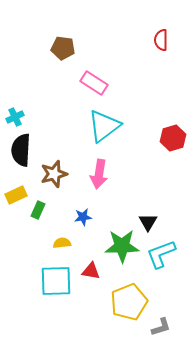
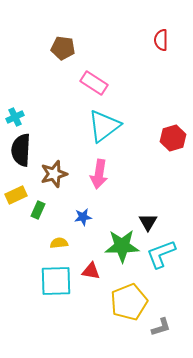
yellow semicircle: moved 3 px left
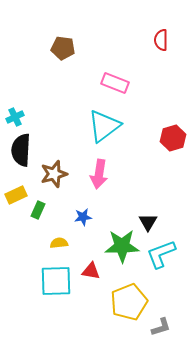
pink rectangle: moved 21 px right; rotated 12 degrees counterclockwise
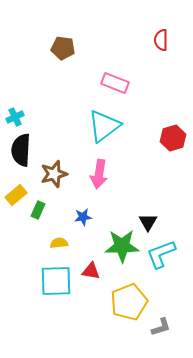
yellow rectangle: rotated 15 degrees counterclockwise
